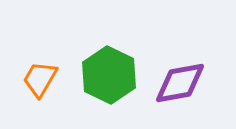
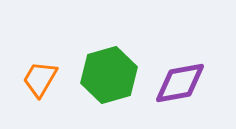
green hexagon: rotated 18 degrees clockwise
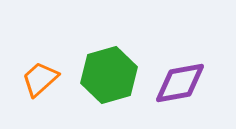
orange trapezoid: rotated 18 degrees clockwise
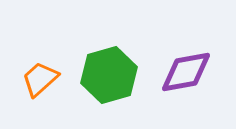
purple diamond: moved 6 px right, 11 px up
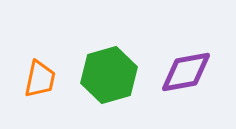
orange trapezoid: rotated 144 degrees clockwise
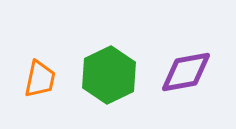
green hexagon: rotated 10 degrees counterclockwise
